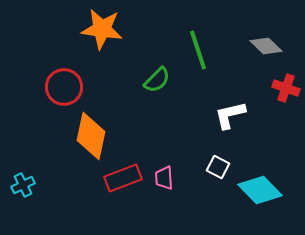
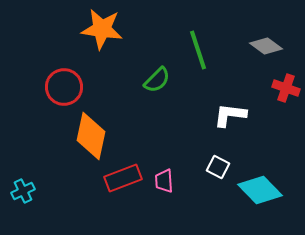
gray diamond: rotated 8 degrees counterclockwise
white L-shape: rotated 20 degrees clockwise
pink trapezoid: moved 3 px down
cyan cross: moved 6 px down
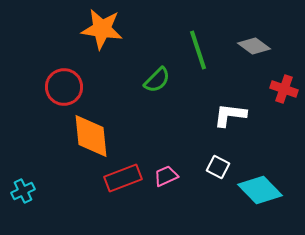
gray diamond: moved 12 px left
red cross: moved 2 px left, 1 px down
orange diamond: rotated 18 degrees counterclockwise
pink trapezoid: moved 2 px right, 5 px up; rotated 70 degrees clockwise
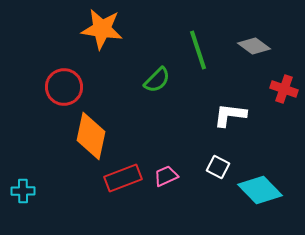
orange diamond: rotated 18 degrees clockwise
cyan cross: rotated 25 degrees clockwise
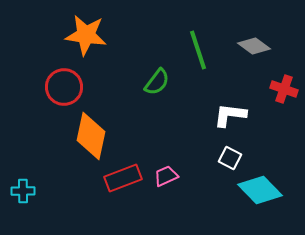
orange star: moved 16 px left, 6 px down
green semicircle: moved 2 px down; rotated 8 degrees counterclockwise
white square: moved 12 px right, 9 px up
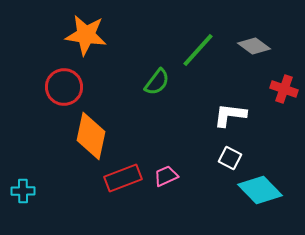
green line: rotated 60 degrees clockwise
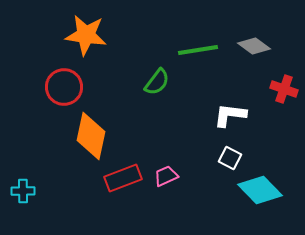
green line: rotated 39 degrees clockwise
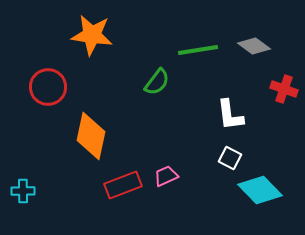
orange star: moved 6 px right
red circle: moved 16 px left
white L-shape: rotated 104 degrees counterclockwise
red rectangle: moved 7 px down
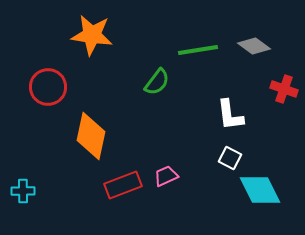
cyan diamond: rotated 18 degrees clockwise
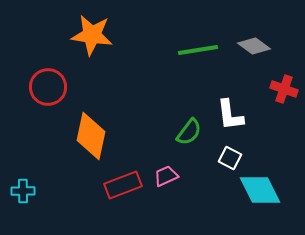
green semicircle: moved 32 px right, 50 px down
